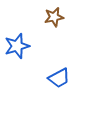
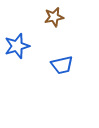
blue trapezoid: moved 3 px right, 13 px up; rotated 15 degrees clockwise
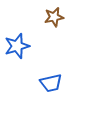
blue trapezoid: moved 11 px left, 18 px down
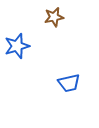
blue trapezoid: moved 18 px right
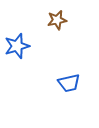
brown star: moved 3 px right, 3 px down
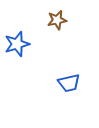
blue star: moved 2 px up
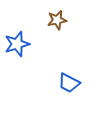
blue trapezoid: rotated 40 degrees clockwise
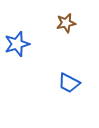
brown star: moved 9 px right, 3 px down
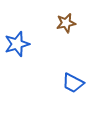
blue trapezoid: moved 4 px right
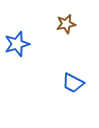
brown star: moved 1 px down
